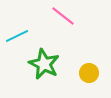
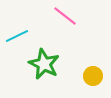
pink line: moved 2 px right
yellow circle: moved 4 px right, 3 px down
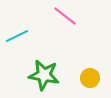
green star: moved 11 px down; rotated 16 degrees counterclockwise
yellow circle: moved 3 px left, 2 px down
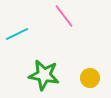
pink line: moved 1 px left; rotated 15 degrees clockwise
cyan line: moved 2 px up
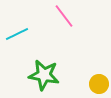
yellow circle: moved 9 px right, 6 px down
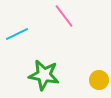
yellow circle: moved 4 px up
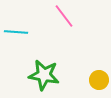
cyan line: moved 1 px left, 2 px up; rotated 30 degrees clockwise
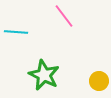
green star: rotated 16 degrees clockwise
yellow circle: moved 1 px down
